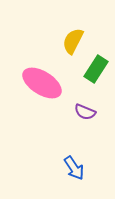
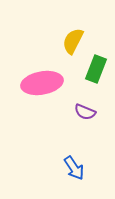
green rectangle: rotated 12 degrees counterclockwise
pink ellipse: rotated 42 degrees counterclockwise
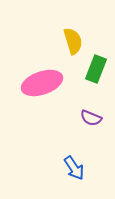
yellow semicircle: rotated 136 degrees clockwise
pink ellipse: rotated 9 degrees counterclockwise
purple semicircle: moved 6 px right, 6 px down
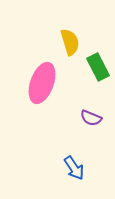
yellow semicircle: moved 3 px left, 1 px down
green rectangle: moved 2 px right, 2 px up; rotated 48 degrees counterclockwise
pink ellipse: rotated 51 degrees counterclockwise
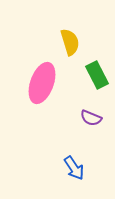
green rectangle: moved 1 px left, 8 px down
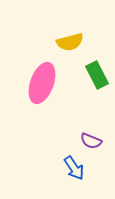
yellow semicircle: rotated 92 degrees clockwise
purple semicircle: moved 23 px down
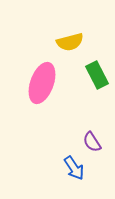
purple semicircle: moved 1 px right, 1 px down; rotated 35 degrees clockwise
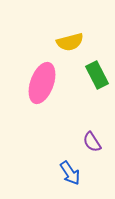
blue arrow: moved 4 px left, 5 px down
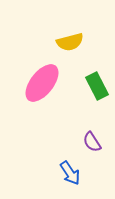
green rectangle: moved 11 px down
pink ellipse: rotated 18 degrees clockwise
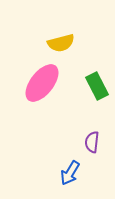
yellow semicircle: moved 9 px left, 1 px down
purple semicircle: rotated 40 degrees clockwise
blue arrow: rotated 65 degrees clockwise
